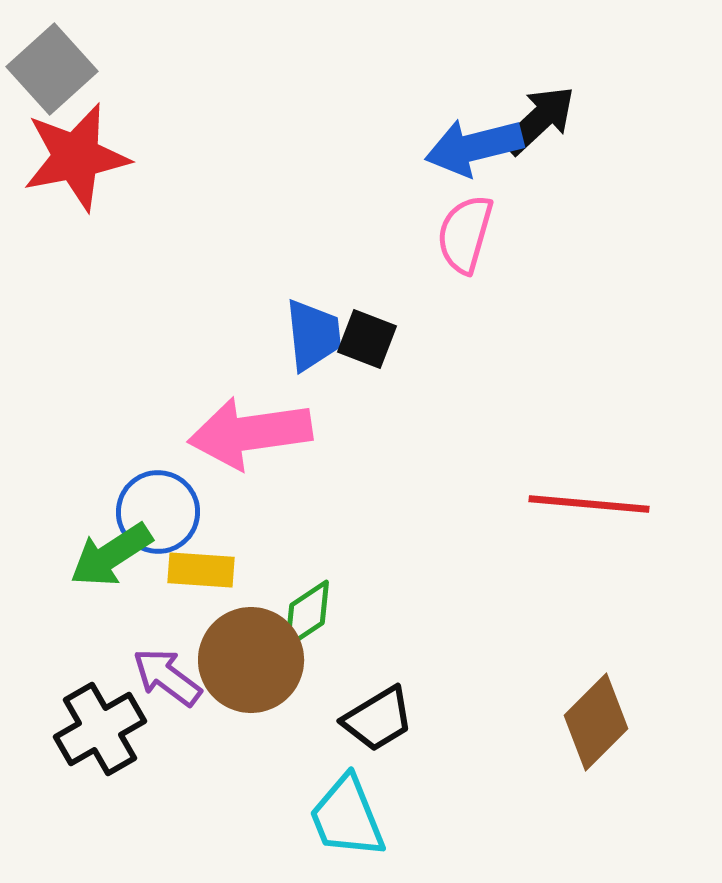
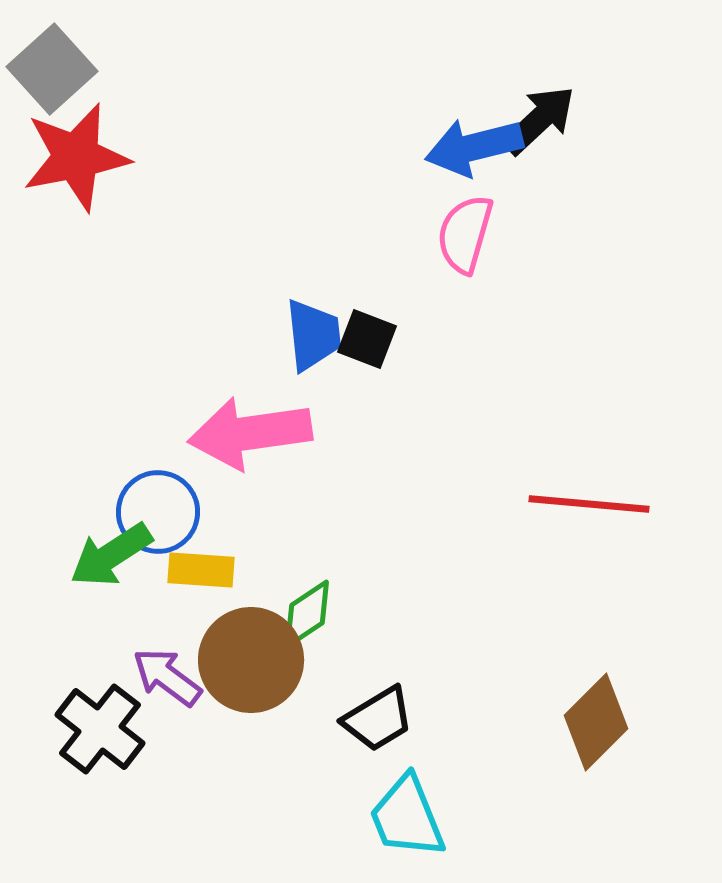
black cross: rotated 22 degrees counterclockwise
cyan trapezoid: moved 60 px right
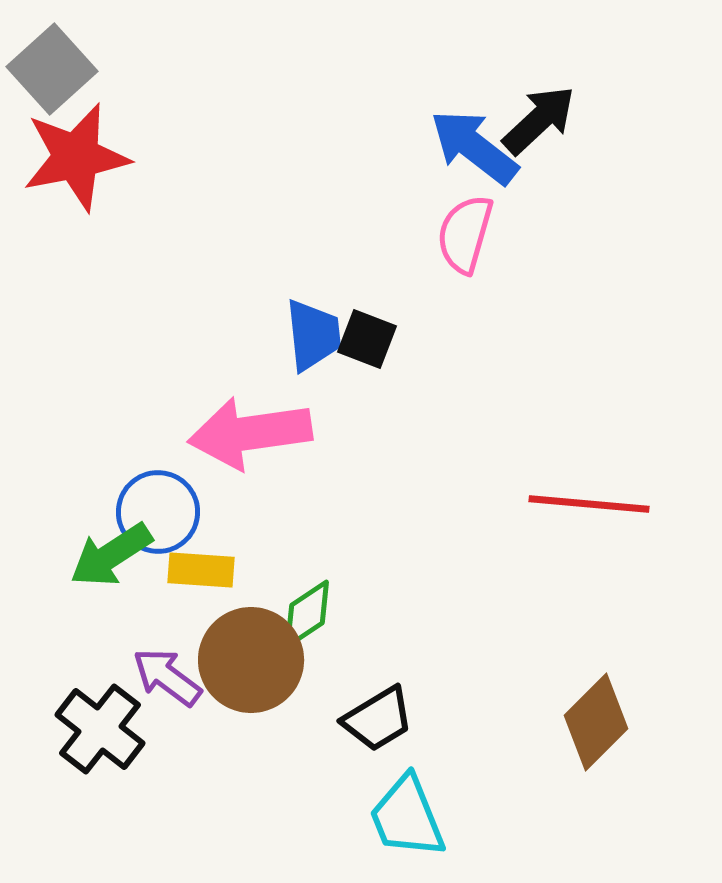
blue arrow: rotated 52 degrees clockwise
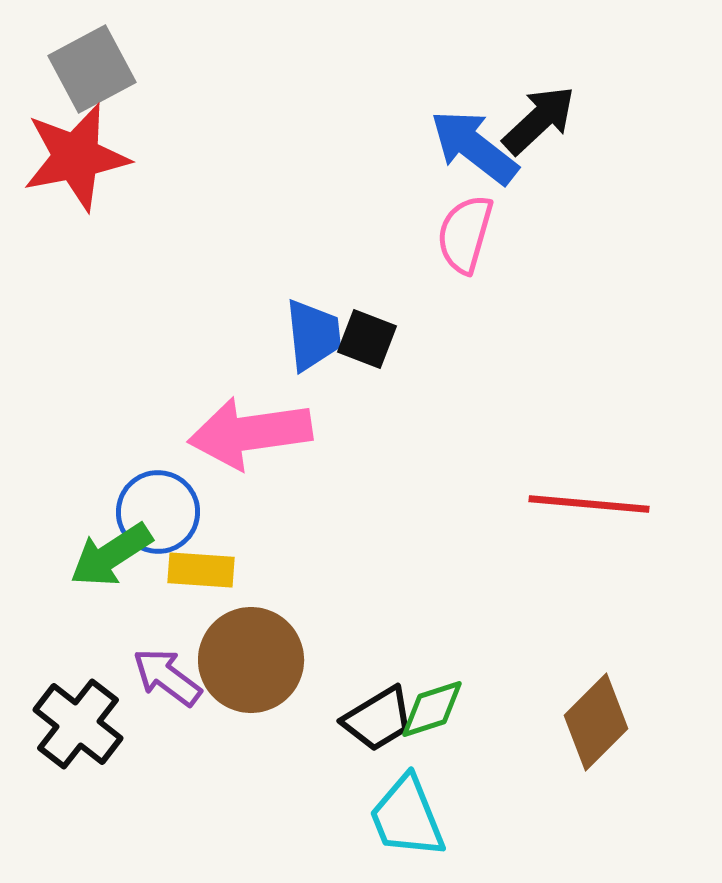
gray square: moved 40 px right; rotated 14 degrees clockwise
green diamond: moved 125 px right, 95 px down; rotated 16 degrees clockwise
black cross: moved 22 px left, 5 px up
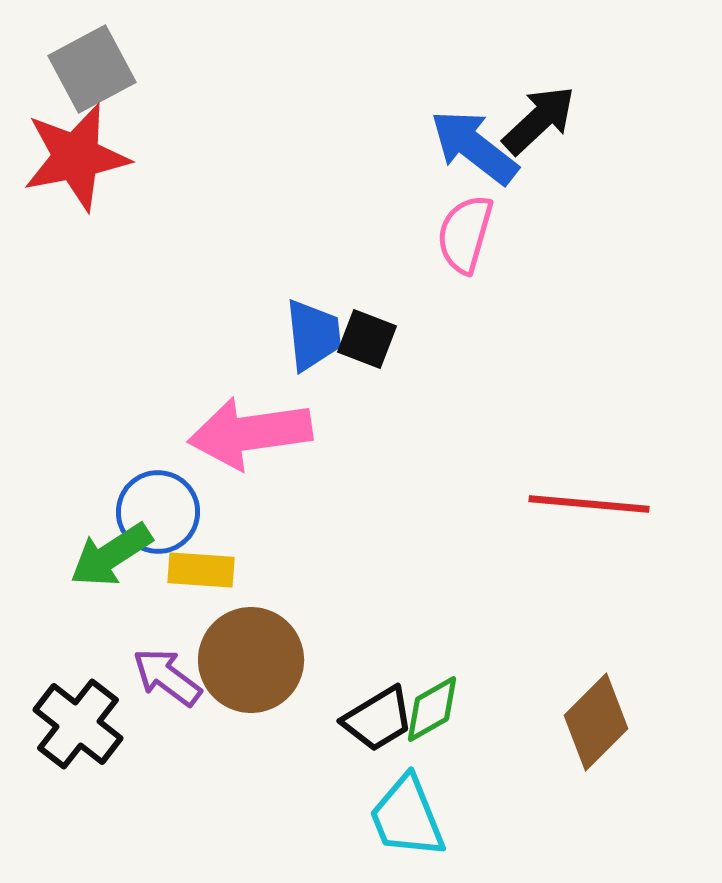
green diamond: rotated 12 degrees counterclockwise
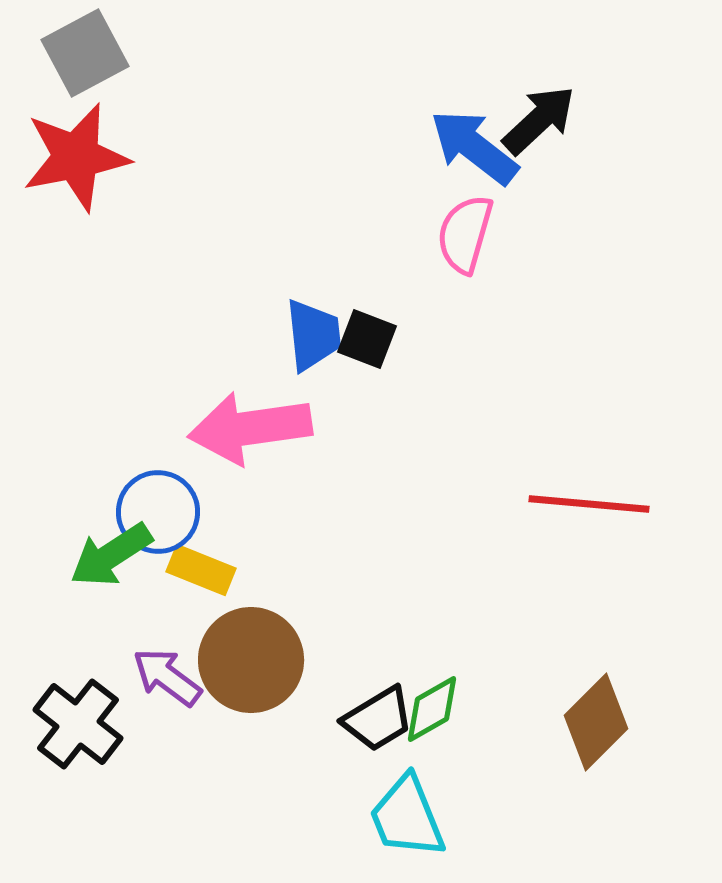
gray square: moved 7 px left, 16 px up
pink arrow: moved 5 px up
yellow rectangle: rotated 18 degrees clockwise
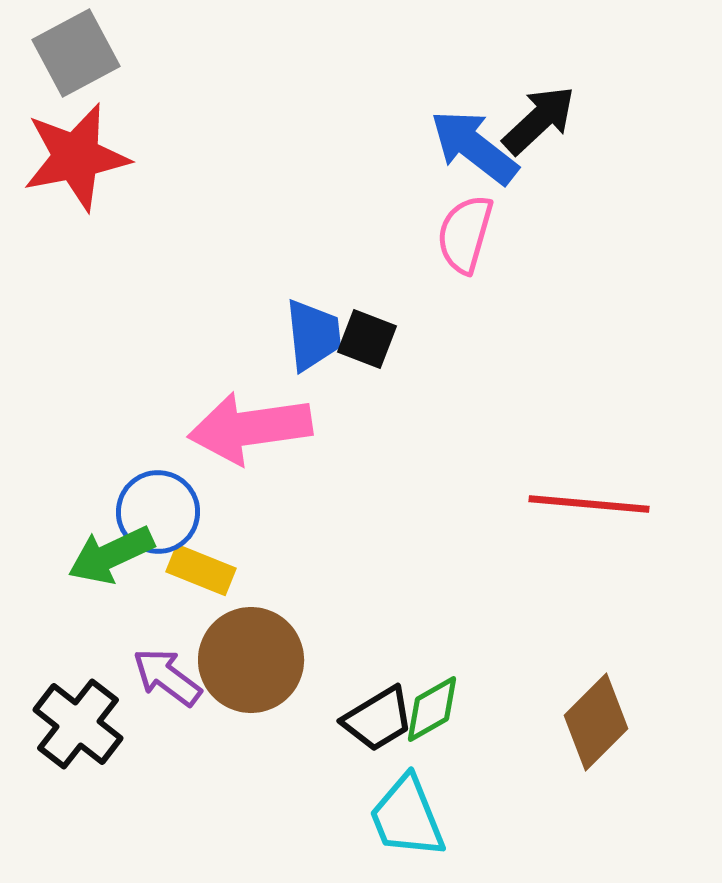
gray square: moved 9 px left
green arrow: rotated 8 degrees clockwise
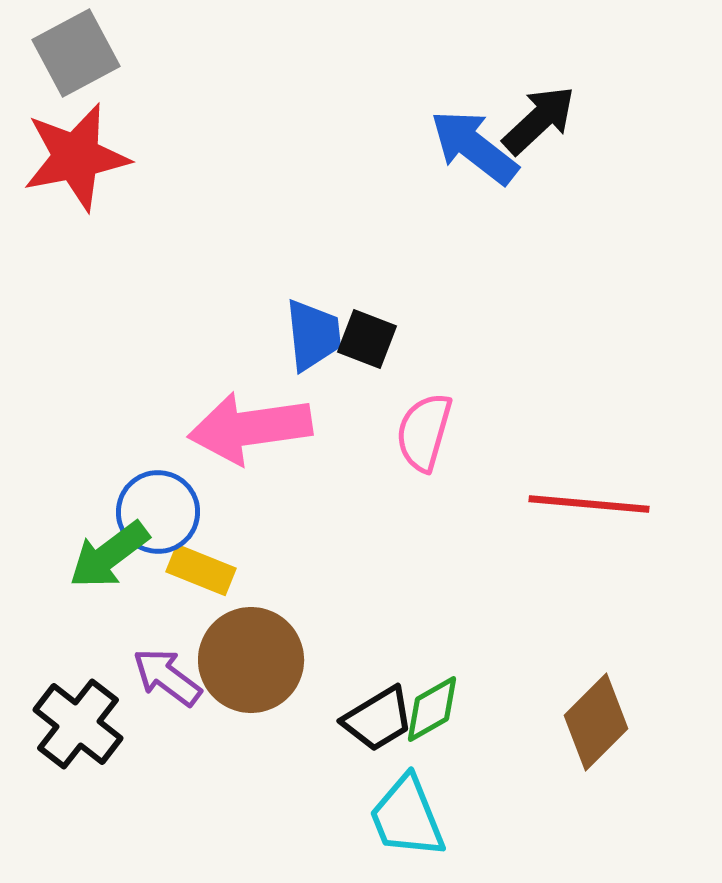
pink semicircle: moved 41 px left, 198 px down
green arrow: moved 2 px left; rotated 12 degrees counterclockwise
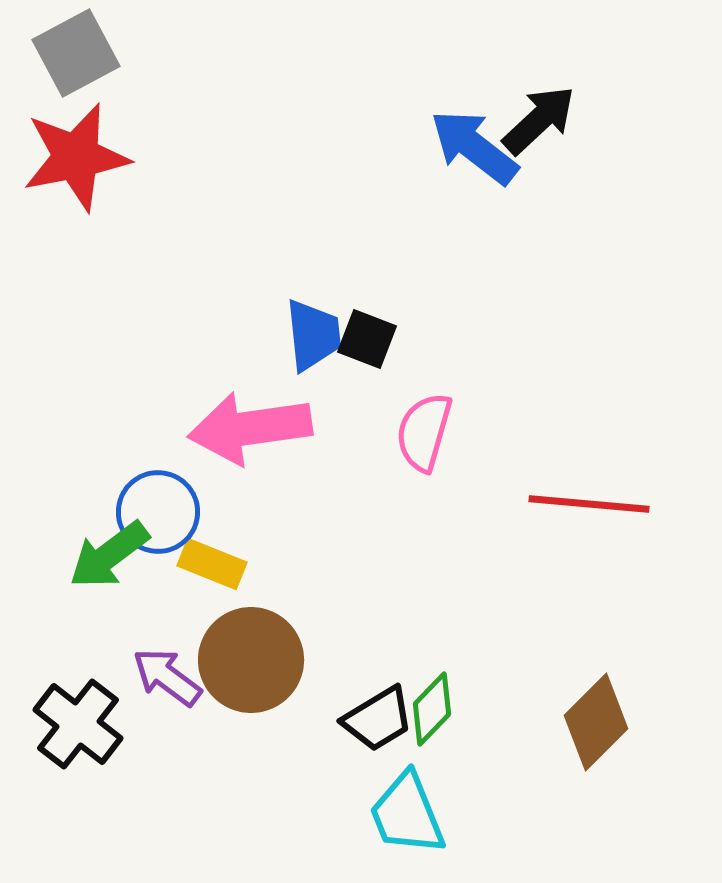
yellow rectangle: moved 11 px right, 6 px up
green diamond: rotated 16 degrees counterclockwise
cyan trapezoid: moved 3 px up
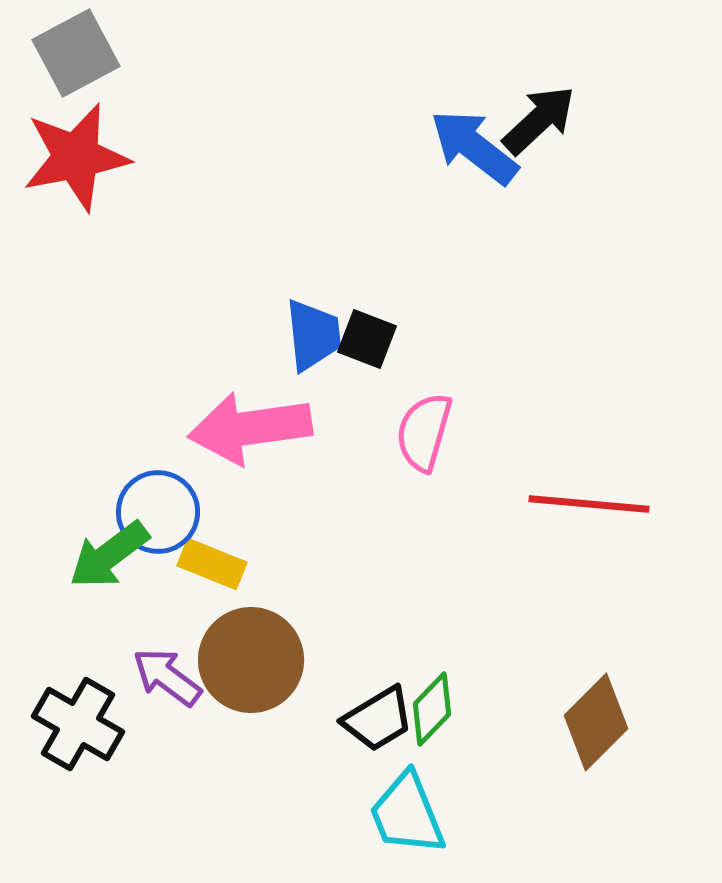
black cross: rotated 8 degrees counterclockwise
